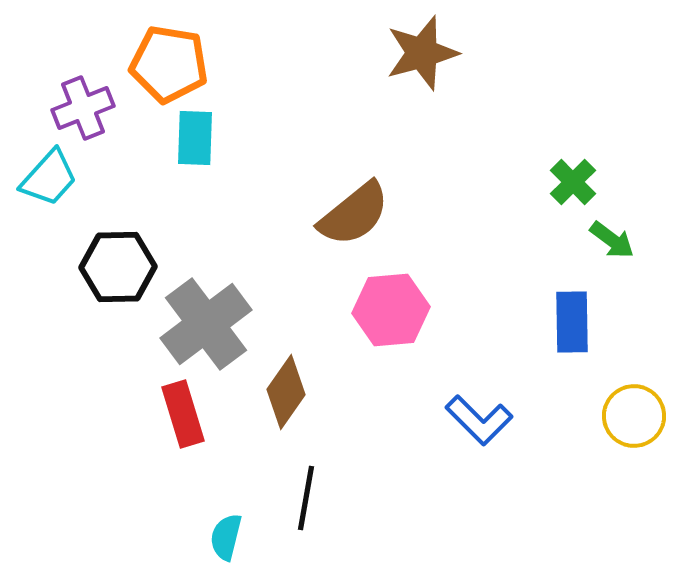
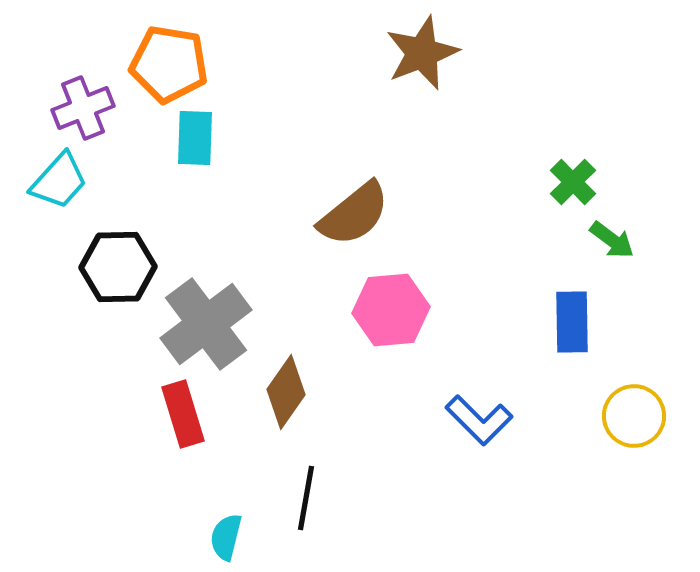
brown star: rotated 6 degrees counterclockwise
cyan trapezoid: moved 10 px right, 3 px down
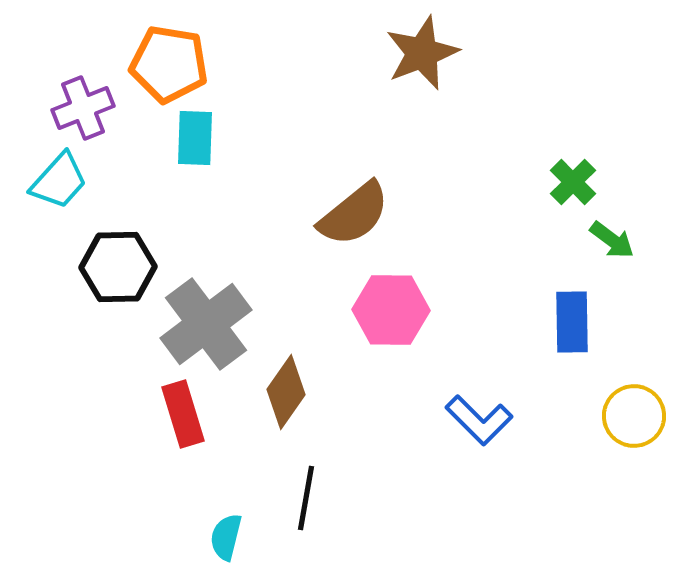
pink hexagon: rotated 6 degrees clockwise
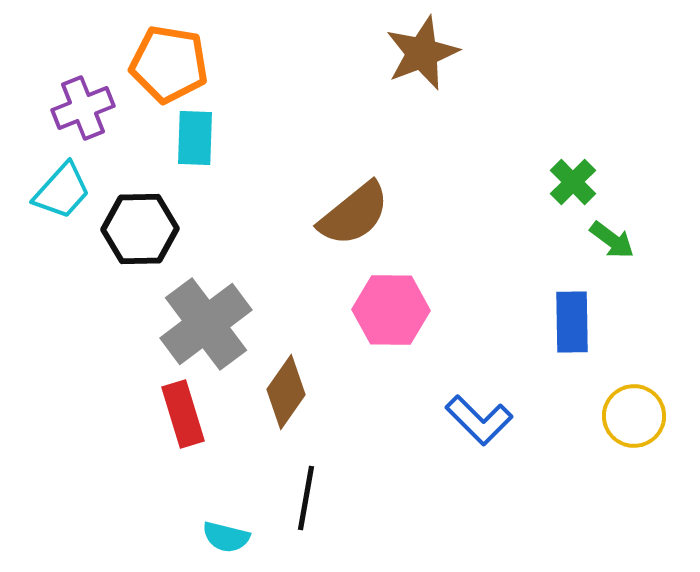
cyan trapezoid: moved 3 px right, 10 px down
black hexagon: moved 22 px right, 38 px up
cyan semicircle: rotated 90 degrees counterclockwise
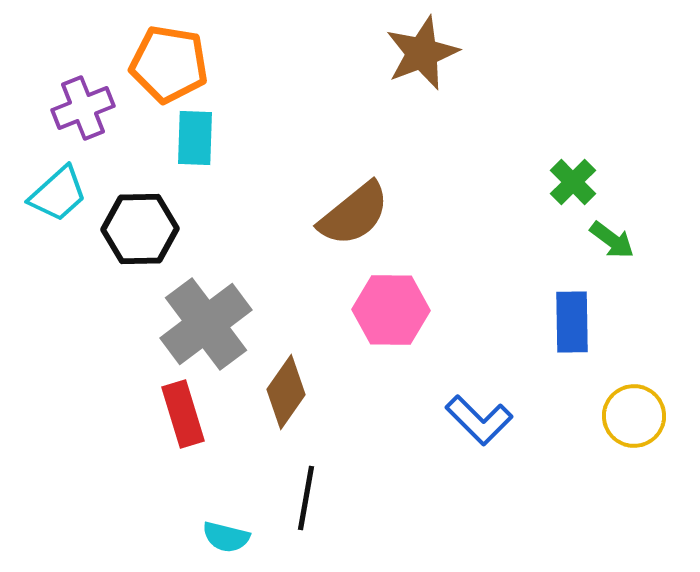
cyan trapezoid: moved 4 px left, 3 px down; rotated 6 degrees clockwise
